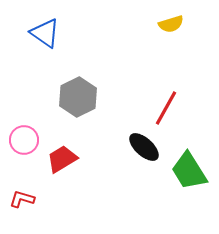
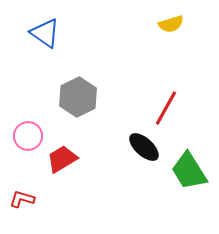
pink circle: moved 4 px right, 4 px up
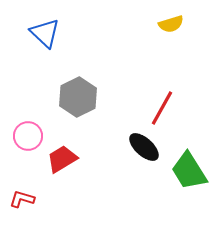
blue triangle: rotated 8 degrees clockwise
red line: moved 4 px left
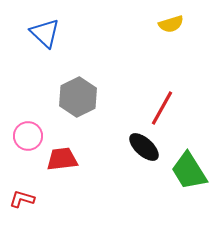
red trapezoid: rotated 24 degrees clockwise
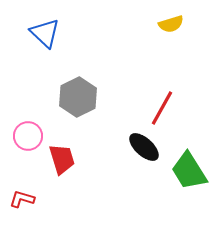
red trapezoid: rotated 80 degrees clockwise
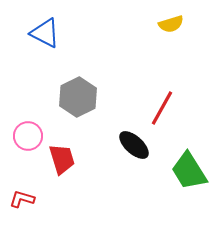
blue triangle: rotated 16 degrees counterclockwise
black ellipse: moved 10 px left, 2 px up
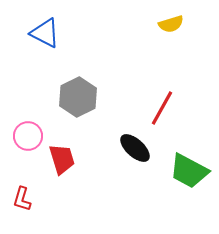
black ellipse: moved 1 px right, 3 px down
green trapezoid: rotated 30 degrees counterclockwise
red L-shape: rotated 90 degrees counterclockwise
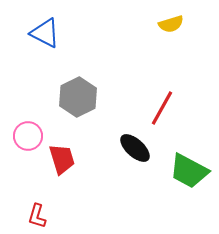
red L-shape: moved 15 px right, 17 px down
